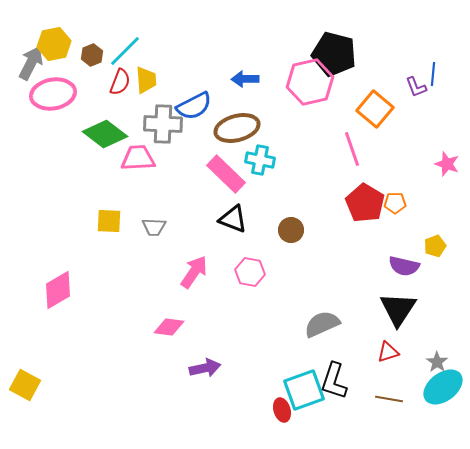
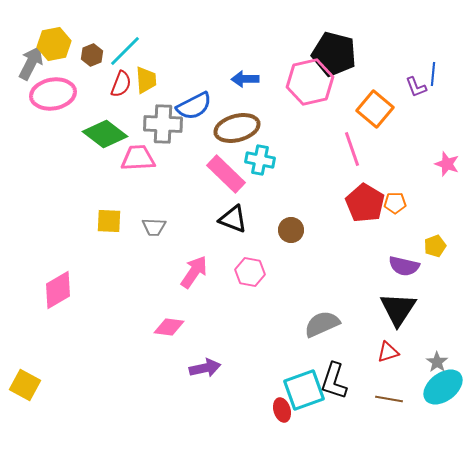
red semicircle at (120, 82): moved 1 px right, 2 px down
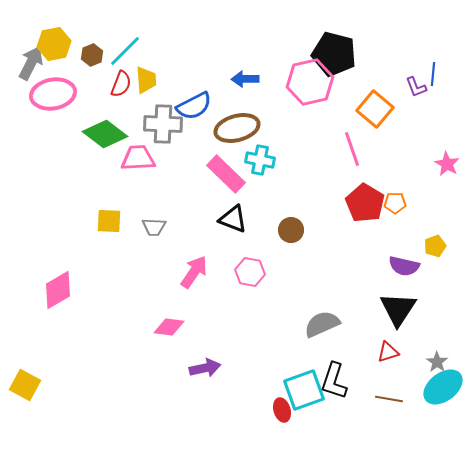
pink star at (447, 164): rotated 10 degrees clockwise
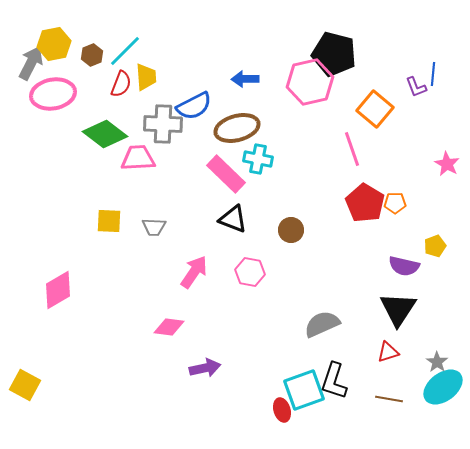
yellow trapezoid at (146, 80): moved 3 px up
cyan cross at (260, 160): moved 2 px left, 1 px up
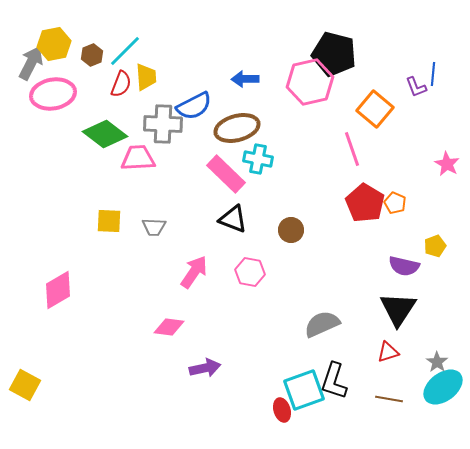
orange pentagon at (395, 203): rotated 25 degrees clockwise
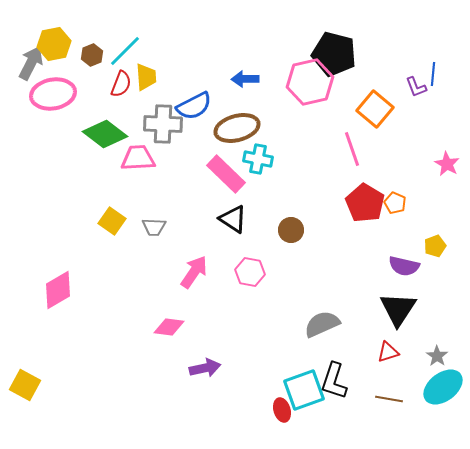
black triangle at (233, 219): rotated 12 degrees clockwise
yellow square at (109, 221): moved 3 px right; rotated 32 degrees clockwise
gray star at (437, 362): moved 6 px up
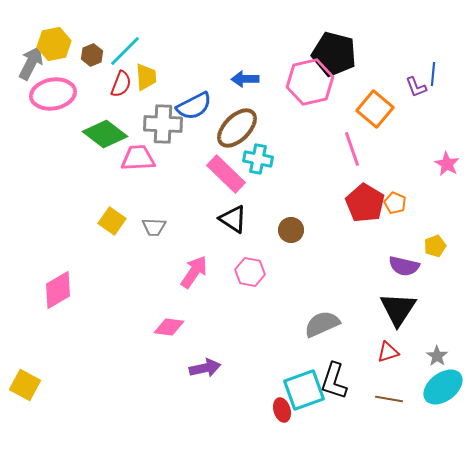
brown ellipse at (237, 128): rotated 30 degrees counterclockwise
